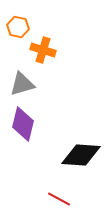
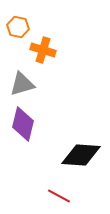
red line: moved 3 px up
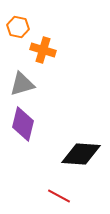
black diamond: moved 1 px up
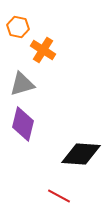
orange cross: rotated 15 degrees clockwise
